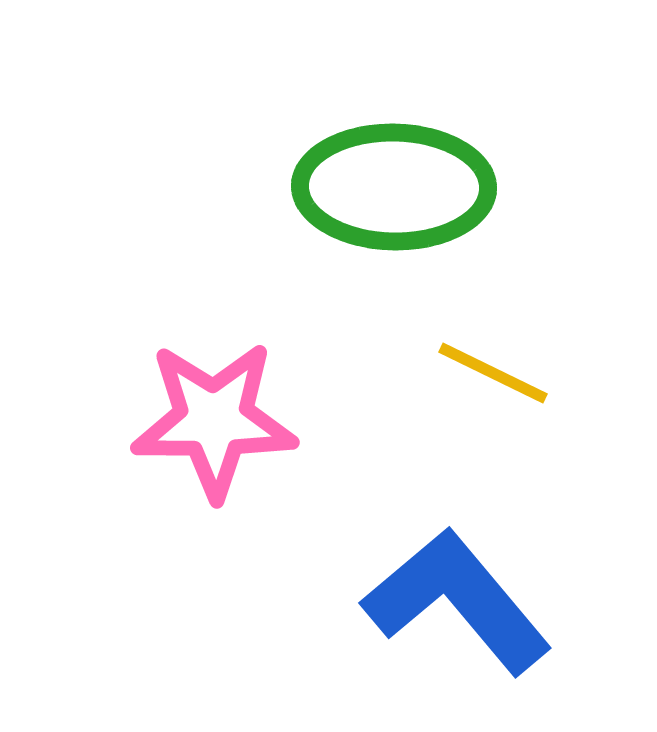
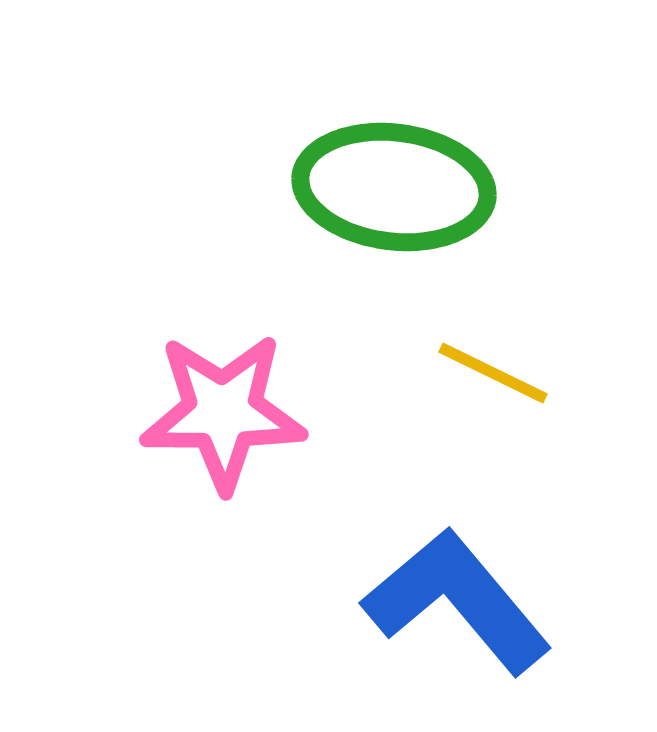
green ellipse: rotated 6 degrees clockwise
pink star: moved 9 px right, 8 px up
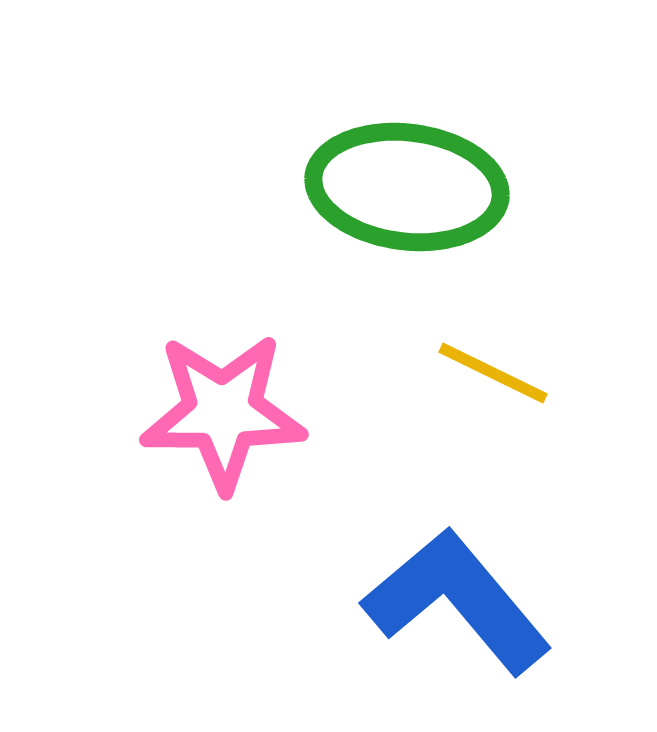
green ellipse: moved 13 px right
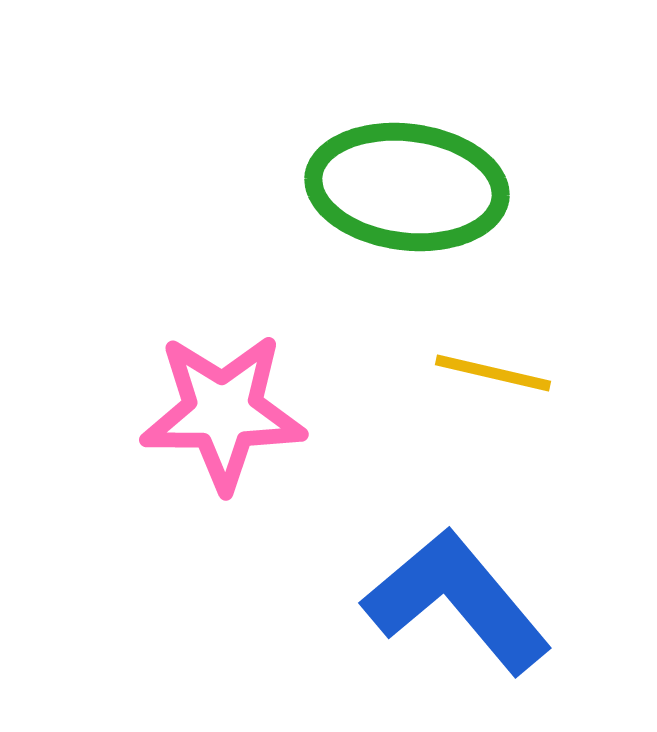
yellow line: rotated 13 degrees counterclockwise
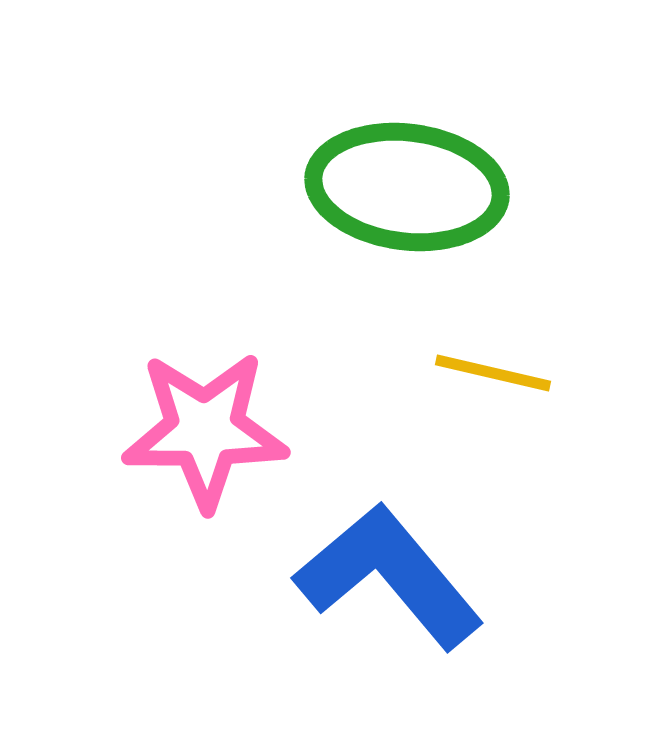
pink star: moved 18 px left, 18 px down
blue L-shape: moved 68 px left, 25 px up
